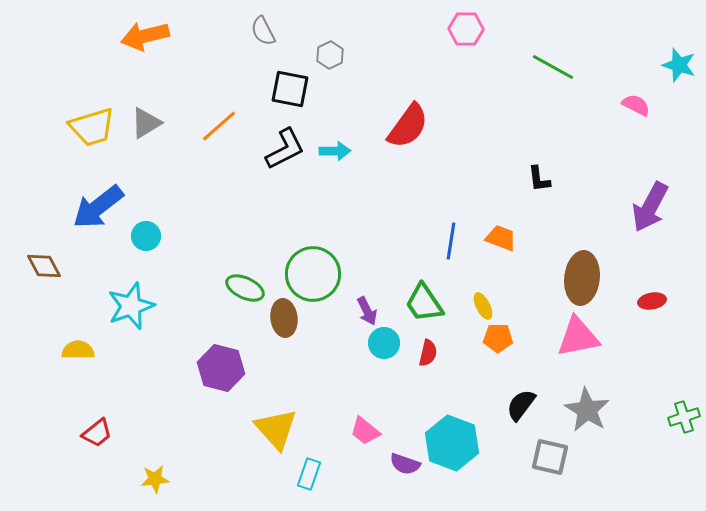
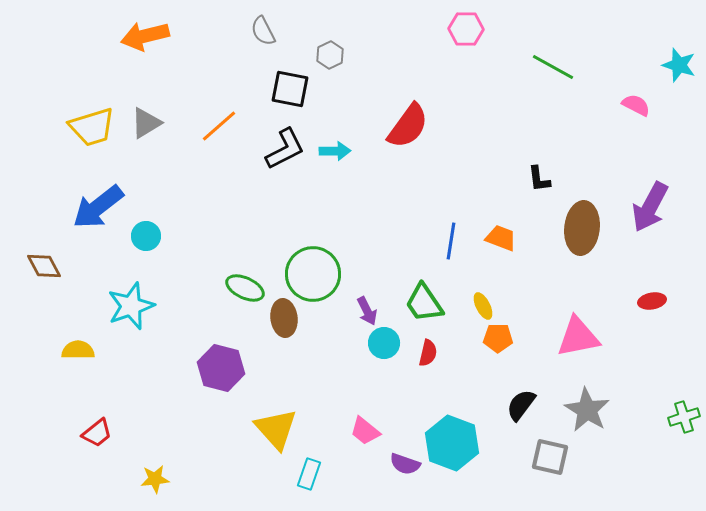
brown ellipse at (582, 278): moved 50 px up
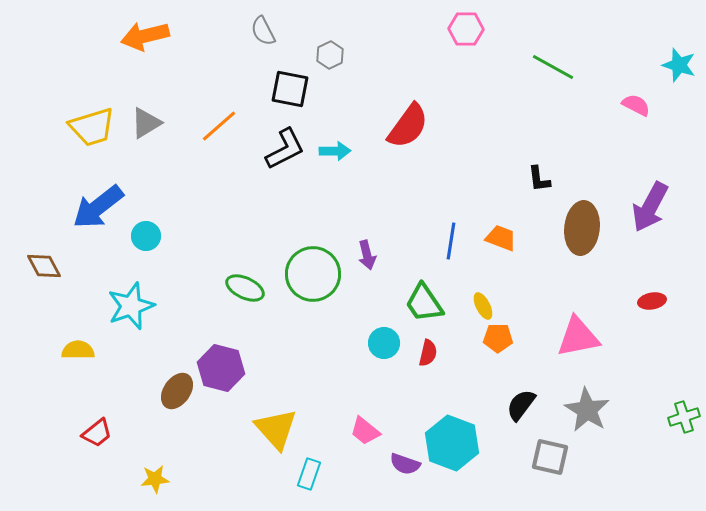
purple arrow at (367, 311): moved 56 px up; rotated 12 degrees clockwise
brown ellipse at (284, 318): moved 107 px left, 73 px down; rotated 42 degrees clockwise
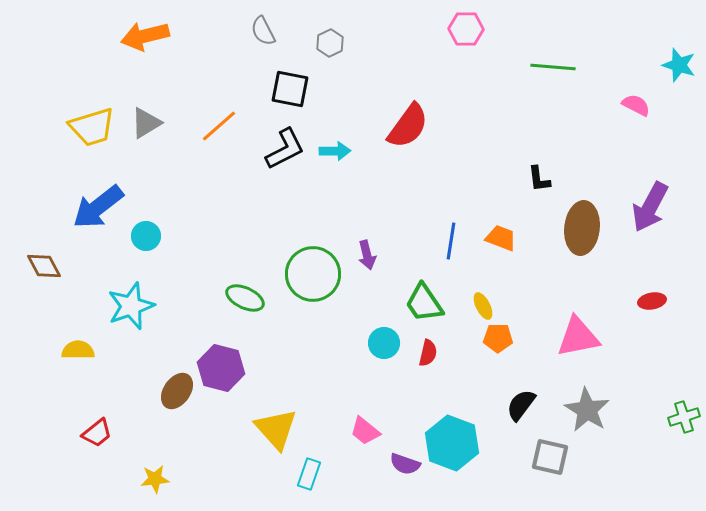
gray hexagon at (330, 55): moved 12 px up
green line at (553, 67): rotated 24 degrees counterclockwise
green ellipse at (245, 288): moved 10 px down
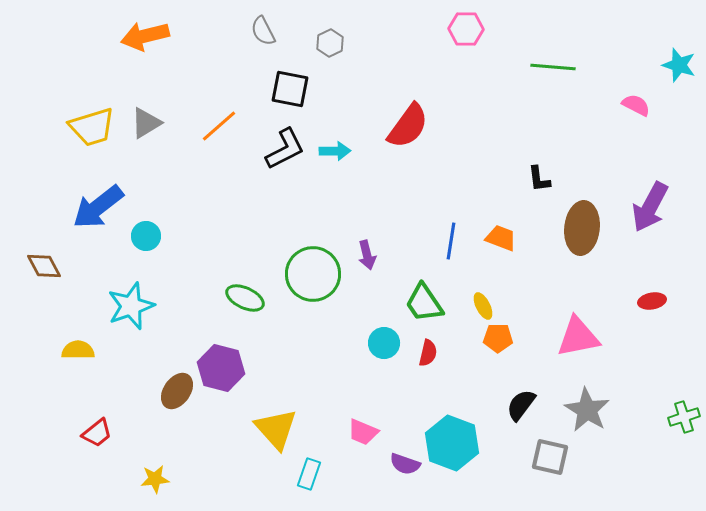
pink trapezoid at (365, 431): moved 2 px left, 1 px down; rotated 16 degrees counterclockwise
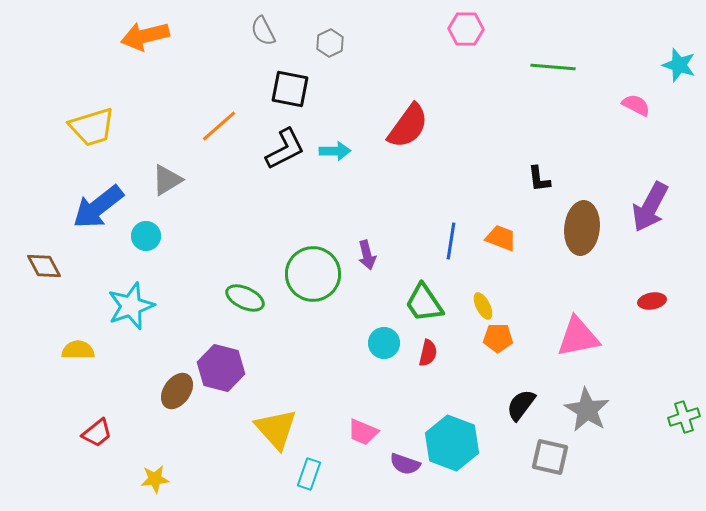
gray triangle at (146, 123): moved 21 px right, 57 px down
